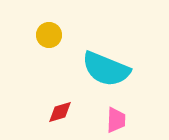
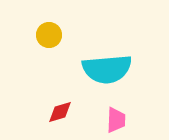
cyan semicircle: moved 1 px right; rotated 27 degrees counterclockwise
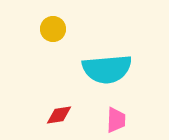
yellow circle: moved 4 px right, 6 px up
red diamond: moved 1 px left, 3 px down; rotated 8 degrees clockwise
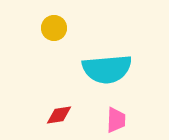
yellow circle: moved 1 px right, 1 px up
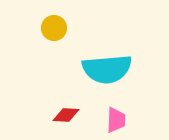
red diamond: moved 7 px right; rotated 12 degrees clockwise
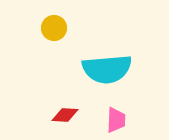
red diamond: moved 1 px left
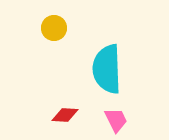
cyan semicircle: rotated 93 degrees clockwise
pink trapezoid: rotated 28 degrees counterclockwise
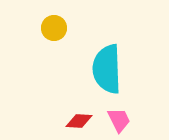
red diamond: moved 14 px right, 6 px down
pink trapezoid: moved 3 px right
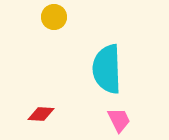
yellow circle: moved 11 px up
red diamond: moved 38 px left, 7 px up
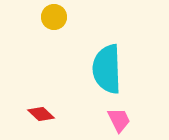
red diamond: rotated 40 degrees clockwise
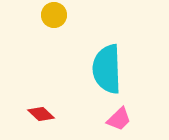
yellow circle: moved 2 px up
pink trapezoid: moved 1 px up; rotated 72 degrees clockwise
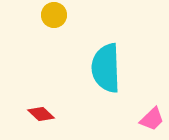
cyan semicircle: moved 1 px left, 1 px up
pink trapezoid: moved 33 px right
